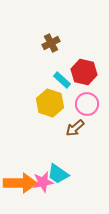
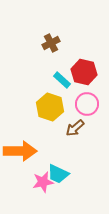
yellow hexagon: moved 4 px down
cyan trapezoid: rotated 10 degrees counterclockwise
orange arrow: moved 32 px up
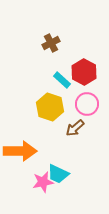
red hexagon: rotated 15 degrees clockwise
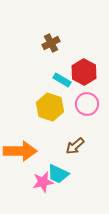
cyan rectangle: rotated 12 degrees counterclockwise
brown arrow: moved 18 px down
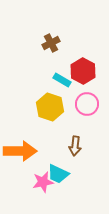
red hexagon: moved 1 px left, 1 px up
brown arrow: rotated 42 degrees counterclockwise
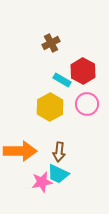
yellow hexagon: rotated 12 degrees clockwise
brown arrow: moved 16 px left, 6 px down
pink star: moved 1 px left
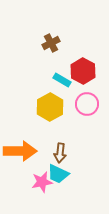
brown arrow: moved 1 px right, 1 px down
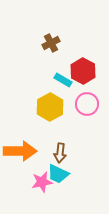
cyan rectangle: moved 1 px right
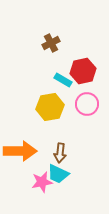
red hexagon: rotated 20 degrees clockwise
yellow hexagon: rotated 20 degrees clockwise
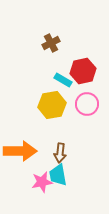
yellow hexagon: moved 2 px right, 2 px up
cyan trapezoid: moved 1 px down; rotated 55 degrees clockwise
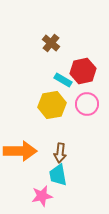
brown cross: rotated 24 degrees counterclockwise
pink star: moved 14 px down
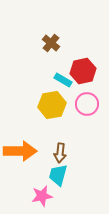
cyan trapezoid: rotated 25 degrees clockwise
